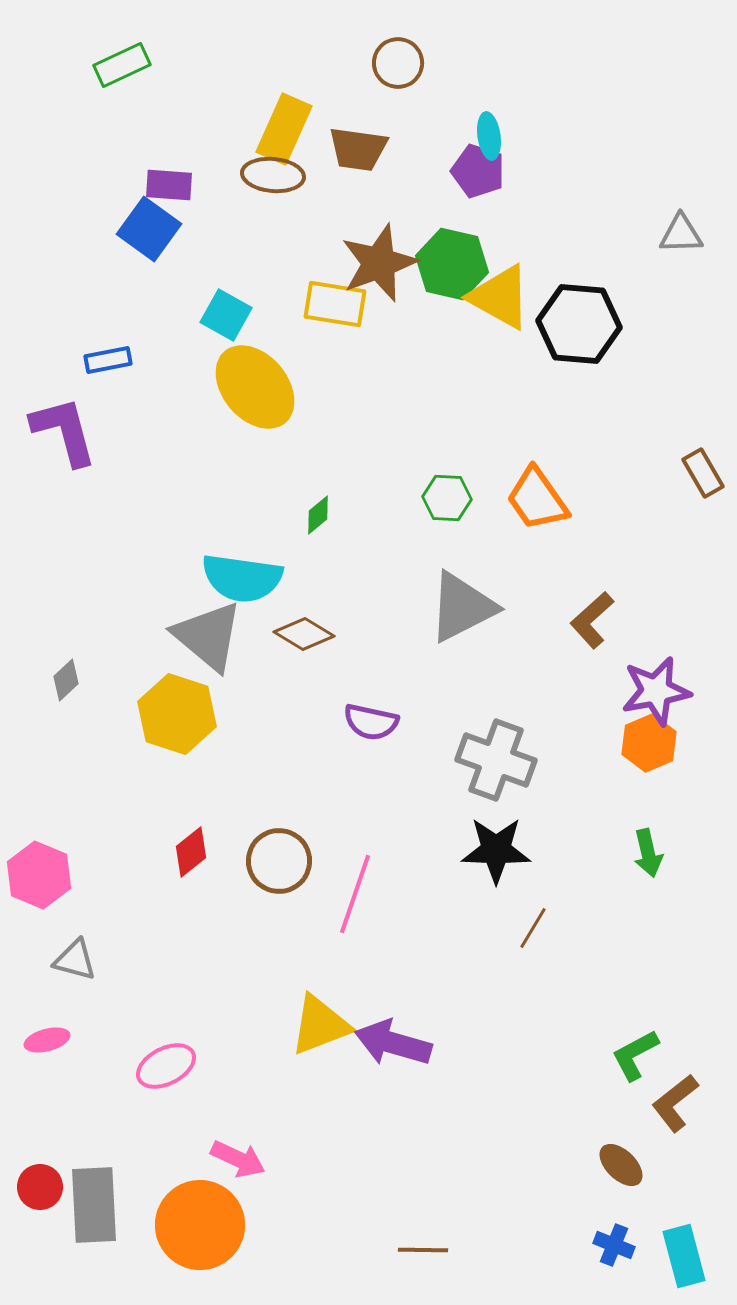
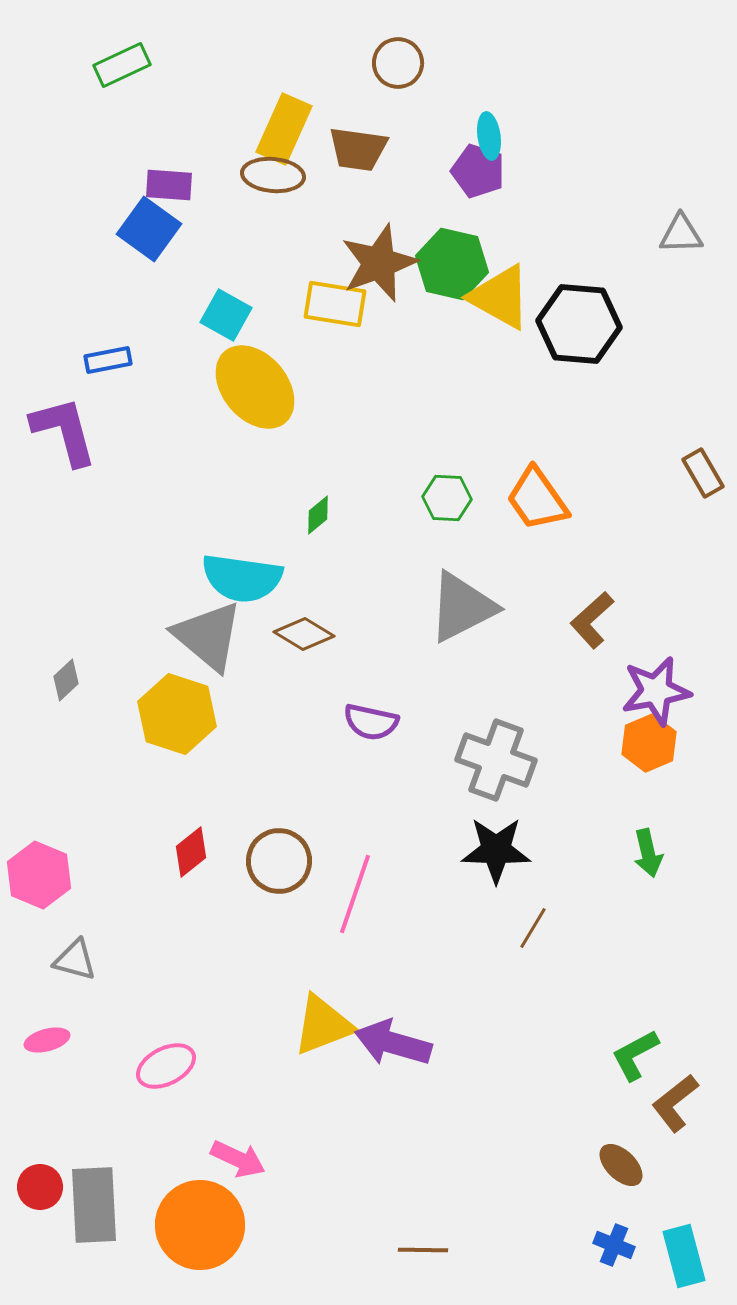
yellow triangle at (320, 1025): moved 3 px right
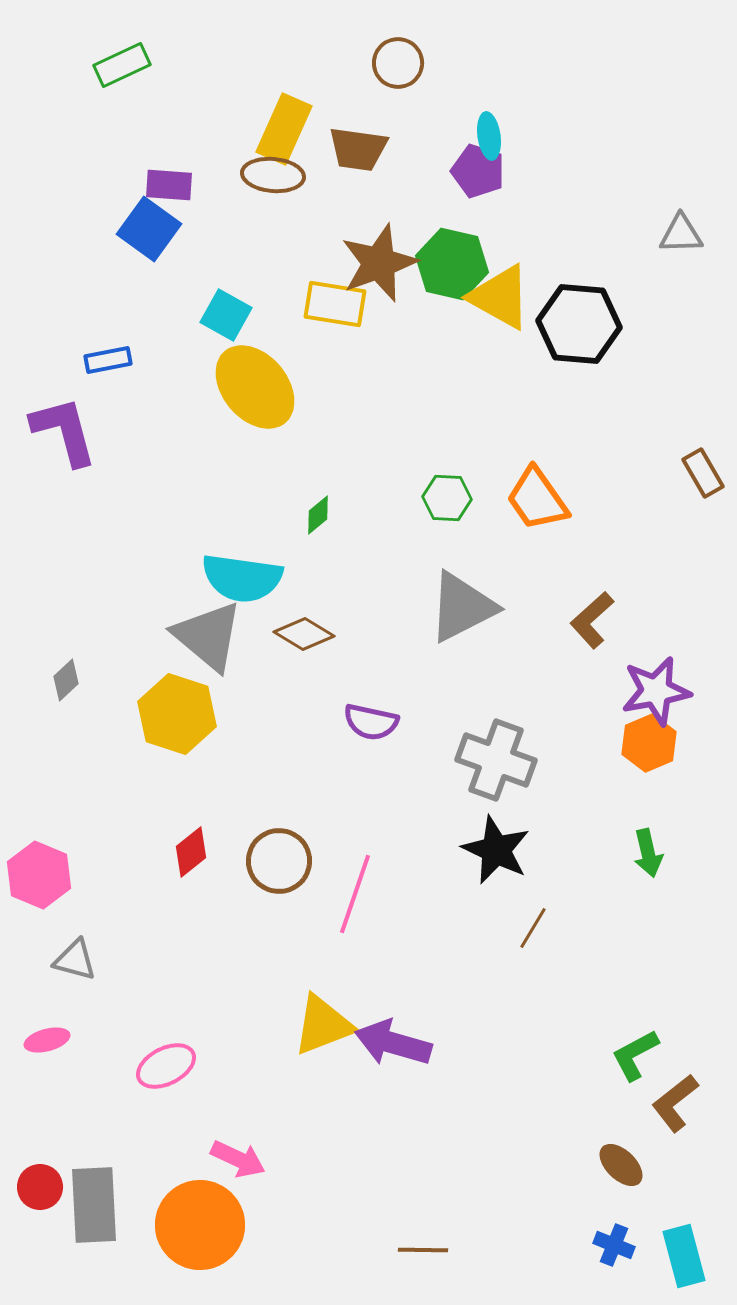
black star at (496, 850): rotated 24 degrees clockwise
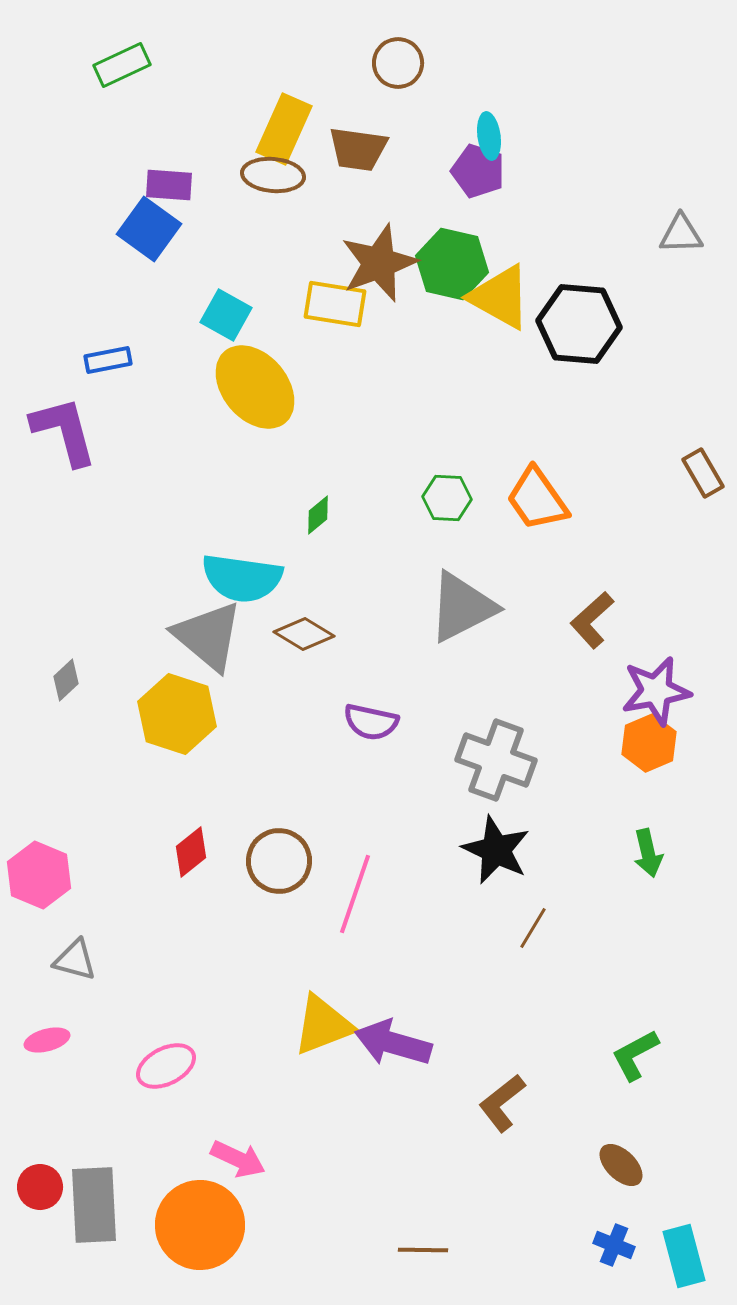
brown L-shape at (675, 1103): moved 173 px left
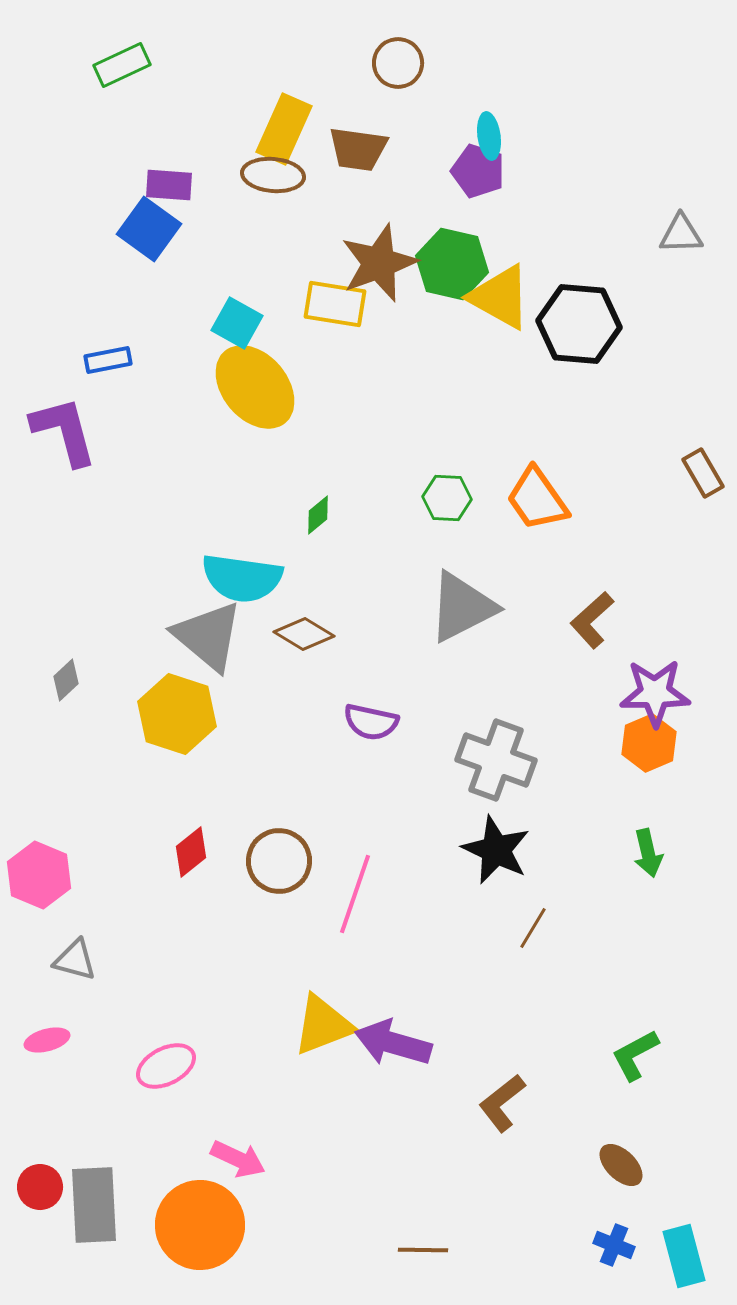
cyan square at (226, 315): moved 11 px right, 8 px down
purple star at (656, 691): moved 1 px left, 2 px down; rotated 10 degrees clockwise
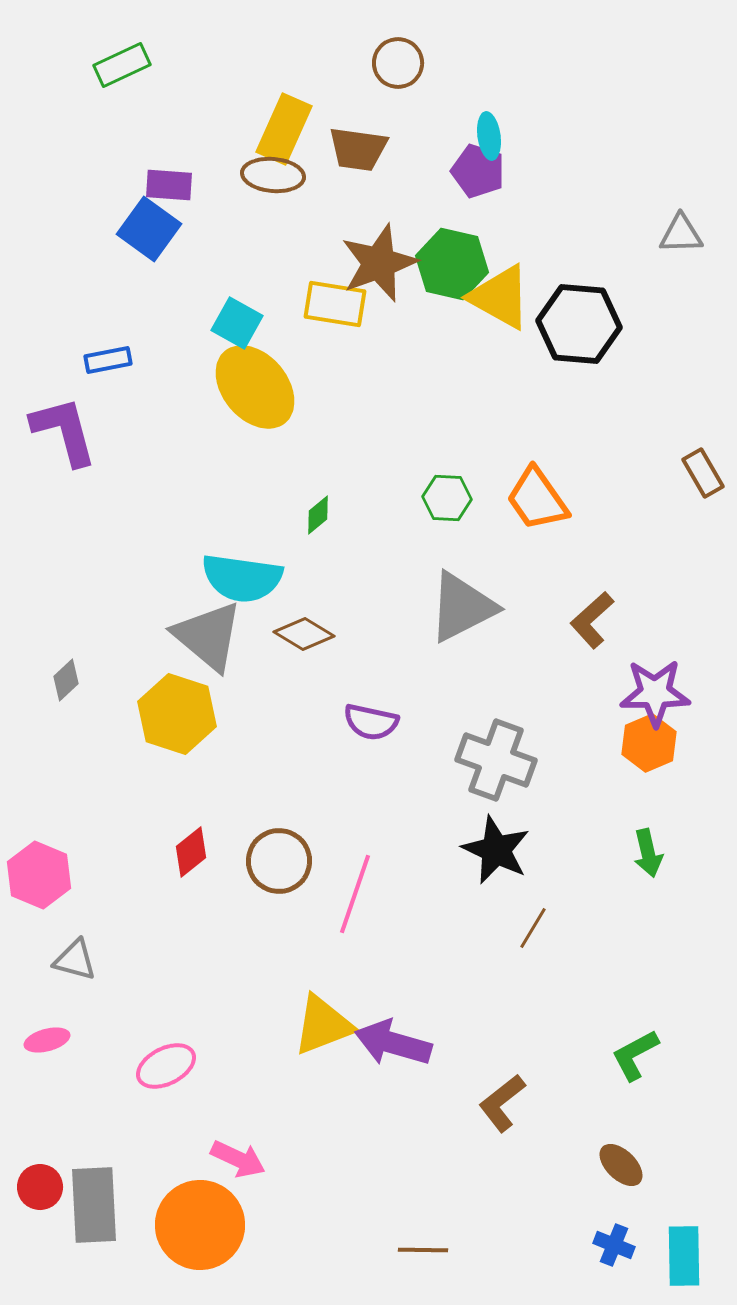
cyan rectangle at (684, 1256): rotated 14 degrees clockwise
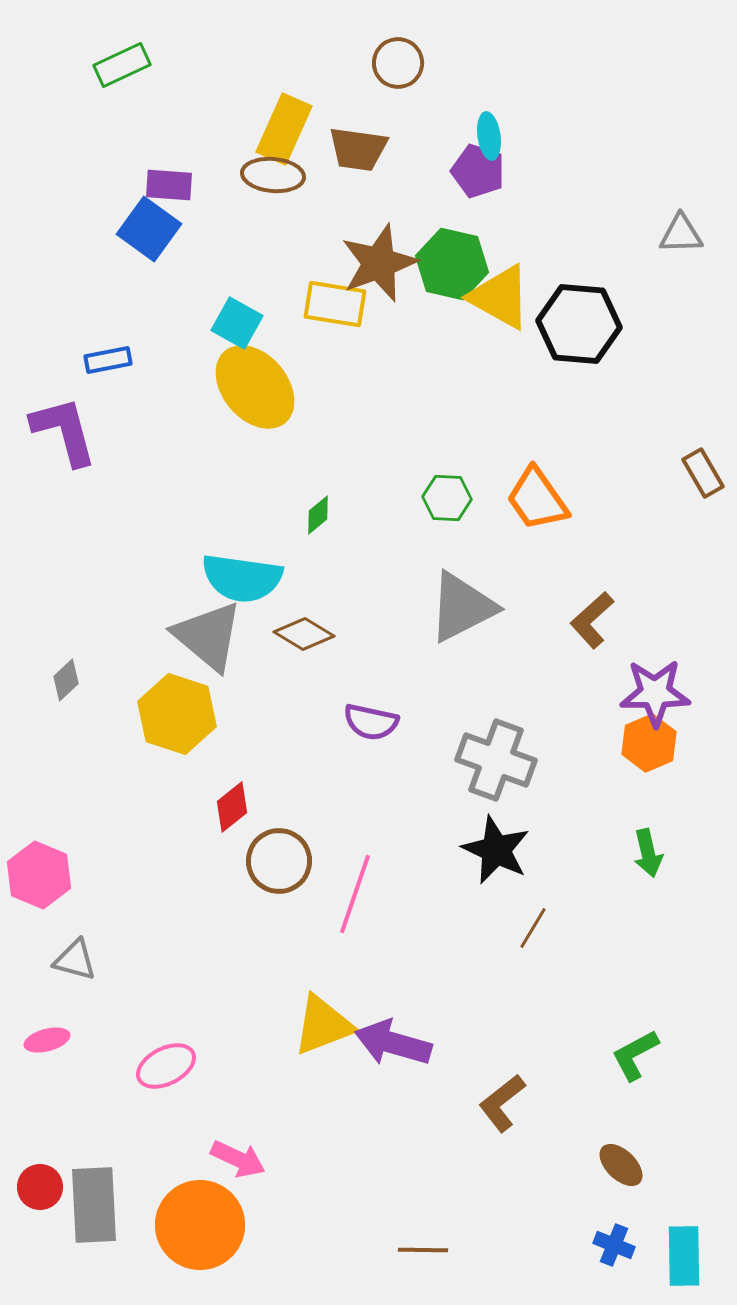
red diamond at (191, 852): moved 41 px right, 45 px up
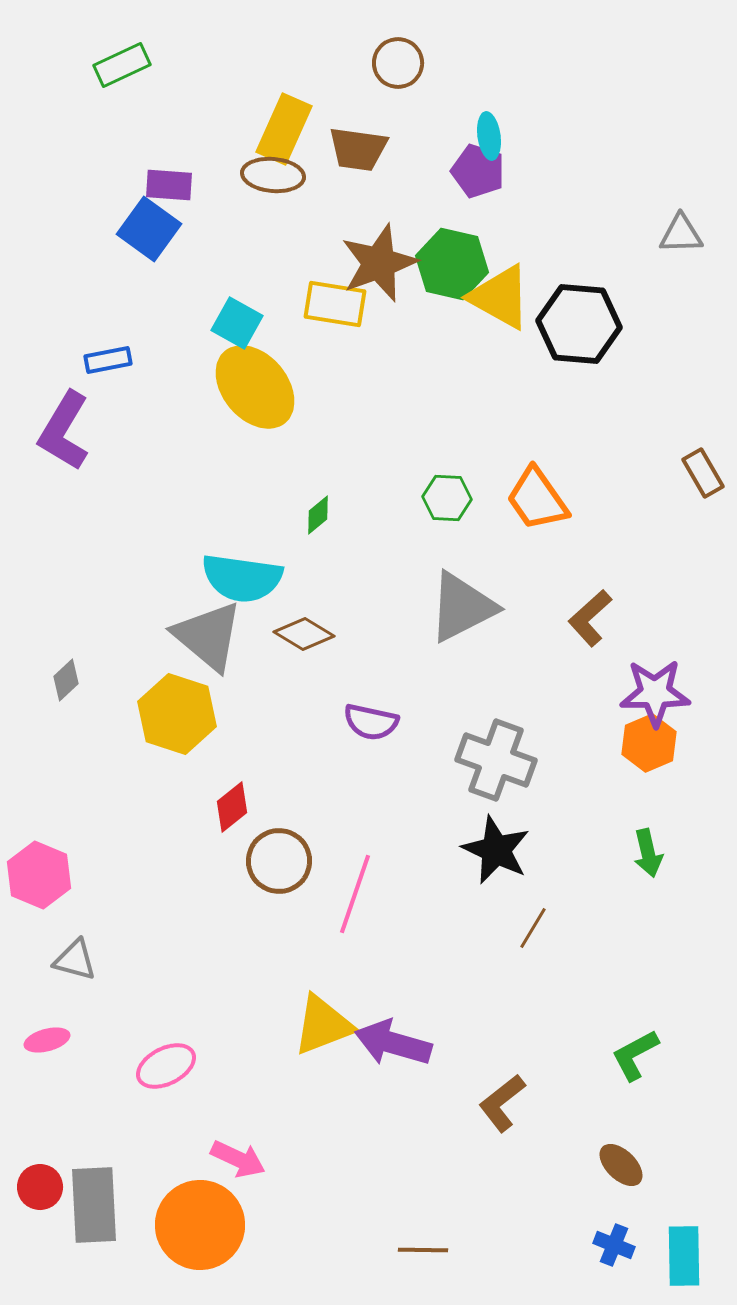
purple L-shape at (64, 431): rotated 134 degrees counterclockwise
brown L-shape at (592, 620): moved 2 px left, 2 px up
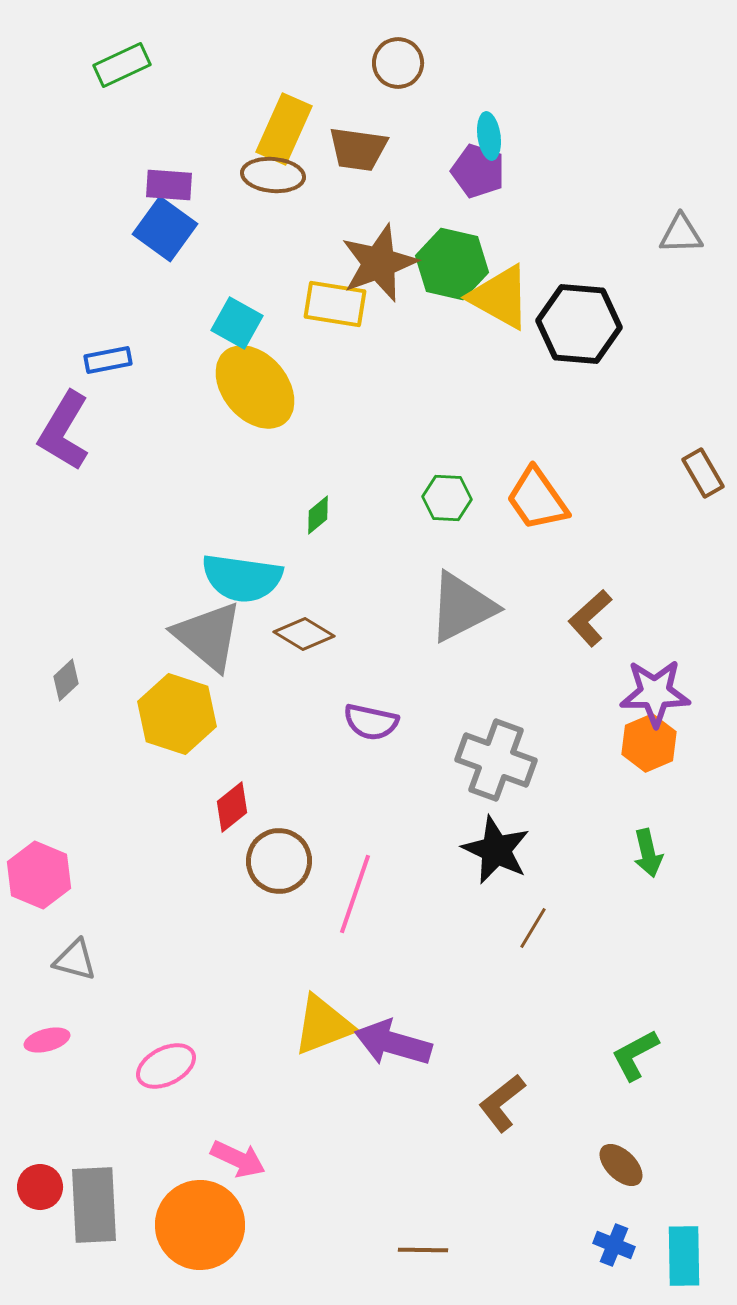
blue square at (149, 229): moved 16 px right
